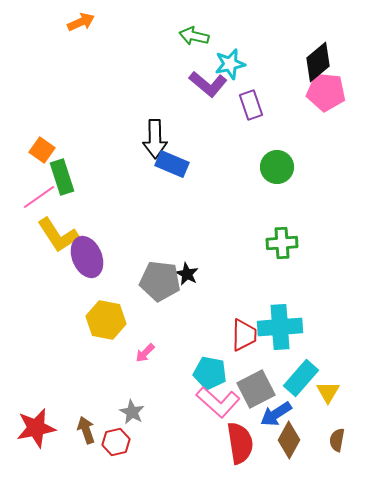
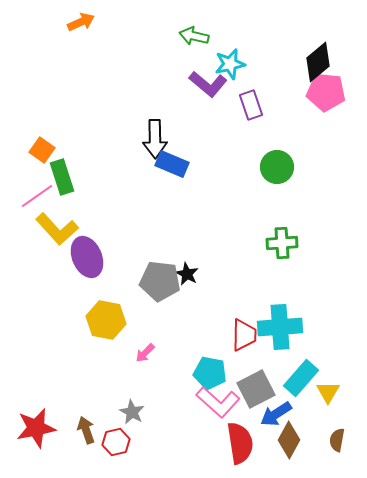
pink line: moved 2 px left, 1 px up
yellow L-shape: moved 1 px left, 6 px up; rotated 9 degrees counterclockwise
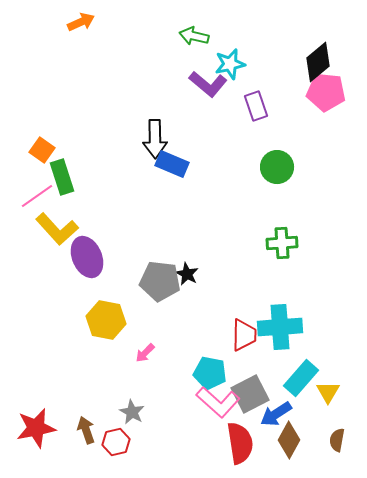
purple rectangle: moved 5 px right, 1 px down
gray square: moved 6 px left, 5 px down
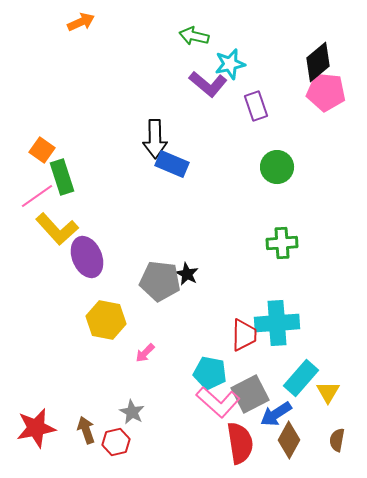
cyan cross: moved 3 px left, 4 px up
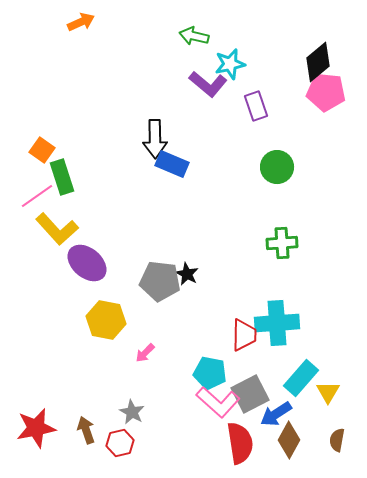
purple ellipse: moved 6 px down; rotated 27 degrees counterclockwise
red hexagon: moved 4 px right, 1 px down
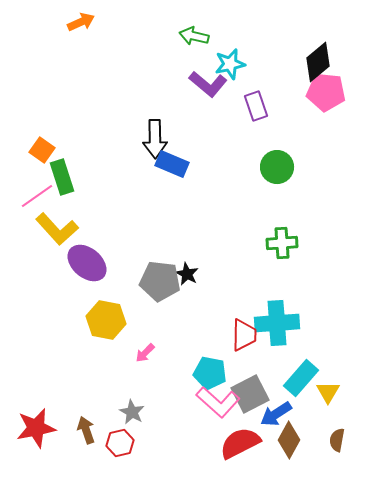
red semicircle: rotated 108 degrees counterclockwise
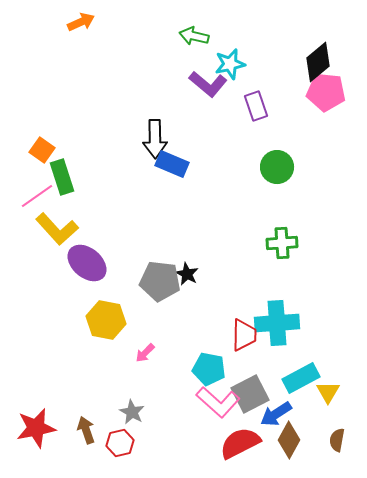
cyan pentagon: moved 1 px left, 4 px up
cyan rectangle: rotated 21 degrees clockwise
